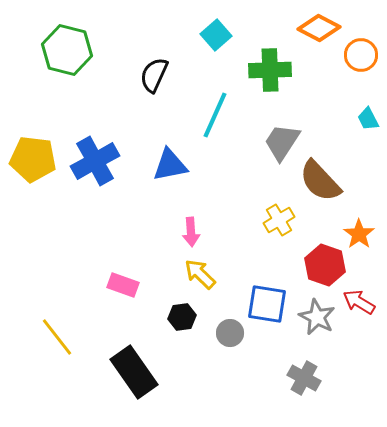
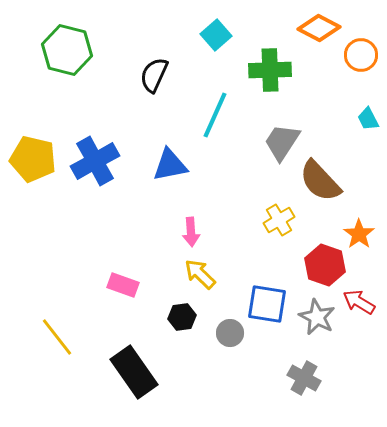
yellow pentagon: rotated 6 degrees clockwise
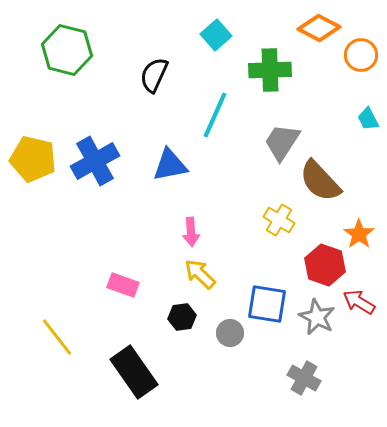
yellow cross: rotated 28 degrees counterclockwise
